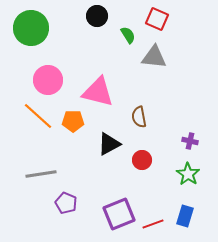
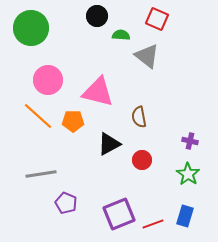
green semicircle: moved 7 px left; rotated 54 degrees counterclockwise
gray triangle: moved 7 px left, 1 px up; rotated 32 degrees clockwise
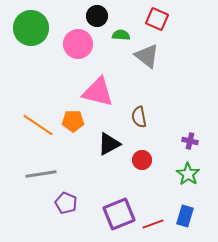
pink circle: moved 30 px right, 36 px up
orange line: moved 9 px down; rotated 8 degrees counterclockwise
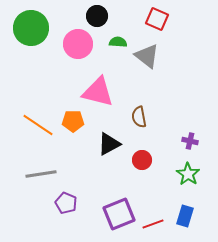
green semicircle: moved 3 px left, 7 px down
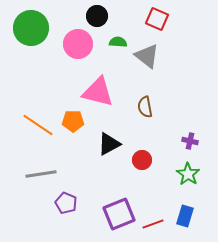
brown semicircle: moved 6 px right, 10 px up
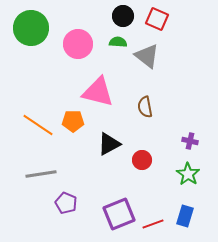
black circle: moved 26 px right
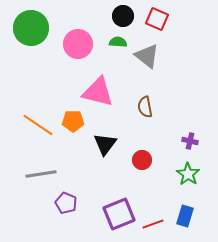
black triangle: moved 4 px left; rotated 25 degrees counterclockwise
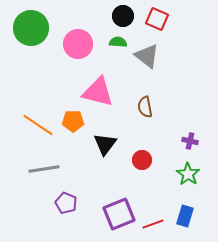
gray line: moved 3 px right, 5 px up
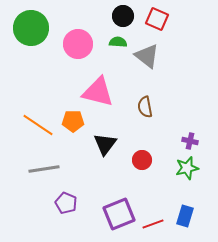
green star: moved 1 px left, 6 px up; rotated 25 degrees clockwise
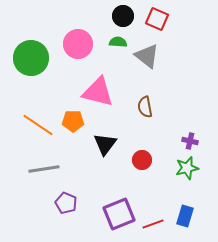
green circle: moved 30 px down
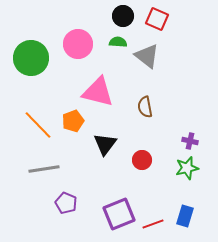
orange pentagon: rotated 20 degrees counterclockwise
orange line: rotated 12 degrees clockwise
